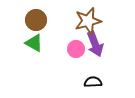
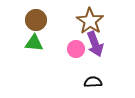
brown star: moved 2 px right; rotated 24 degrees counterclockwise
green triangle: rotated 24 degrees counterclockwise
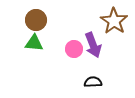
brown star: moved 24 px right
purple arrow: moved 2 px left, 1 px down
pink circle: moved 2 px left
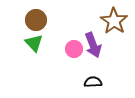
green triangle: rotated 42 degrees clockwise
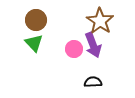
brown star: moved 14 px left
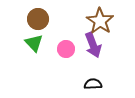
brown circle: moved 2 px right, 1 px up
pink circle: moved 8 px left
black semicircle: moved 2 px down
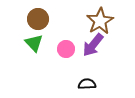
brown star: rotated 8 degrees clockwise
purple arrow: rotated 60 degrees clockwise
black semicircle: moved 6 px left
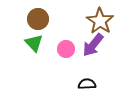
brown star: rotated 8 degrees counterclockwise
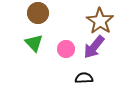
brown circle: moved 6 px up
purple arrow: moved 1 px right, 2 px down
black semicircle: moved 3 px left, 6 px up
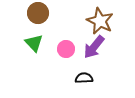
brown star: rotated 8 degrees counterclockwise
